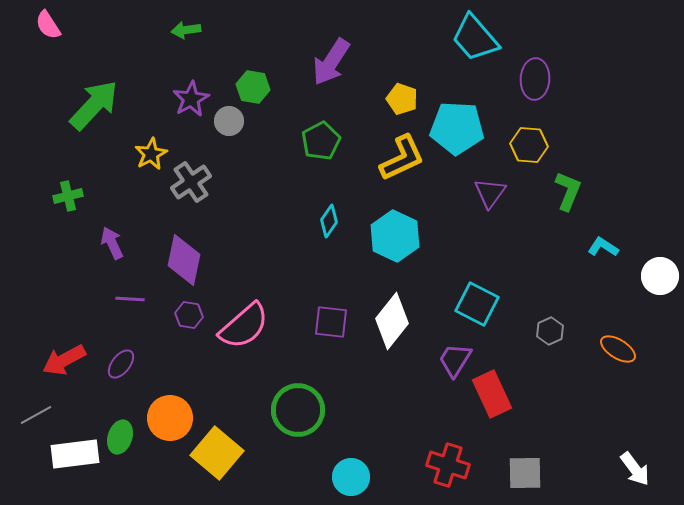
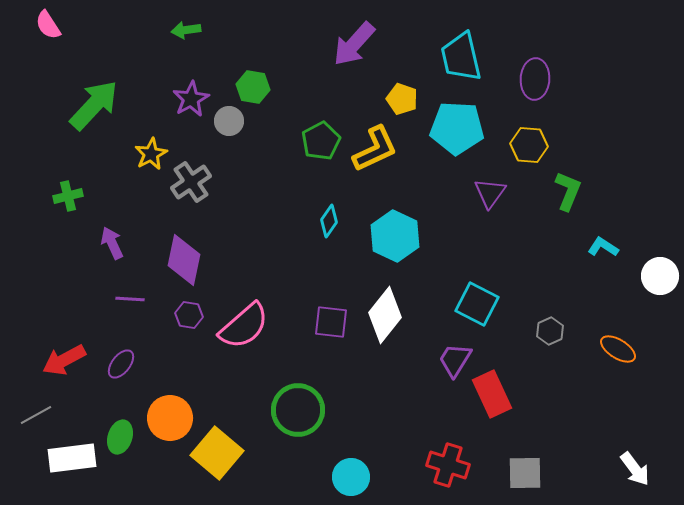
cyan trapezoid at (475, 38): moved 14 px left, 19 px down; rotated 28 degrees clockwise
purple arrow at (331, 62): moved 23 px right, 18 px up; rotated 9 degrees clockwise
yellow L-shape at (402, 158): moved 27 px left, 9 px up
white diamond at (392, 321): moved 7 px left, 6 px up
white rectangle at (75, 454): moved 3 px left, 4 px down
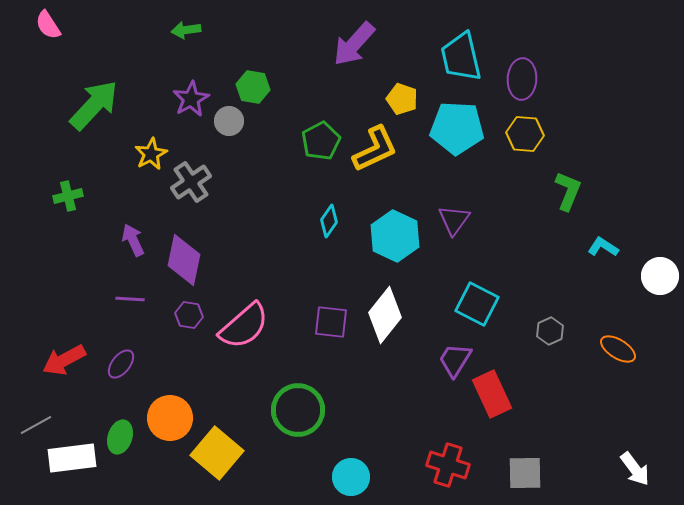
purple ellipse at (535, 79): moved 13 px left
yellow hexagon at (529, 145): moved 4 px left, 11 px up
purple triangle at (490, 193): moved 36 px left, 27 px down
purple arrow at (112, 243): moved 21 px right, 3 px up
gray line at (36, 415): moved 10 px down
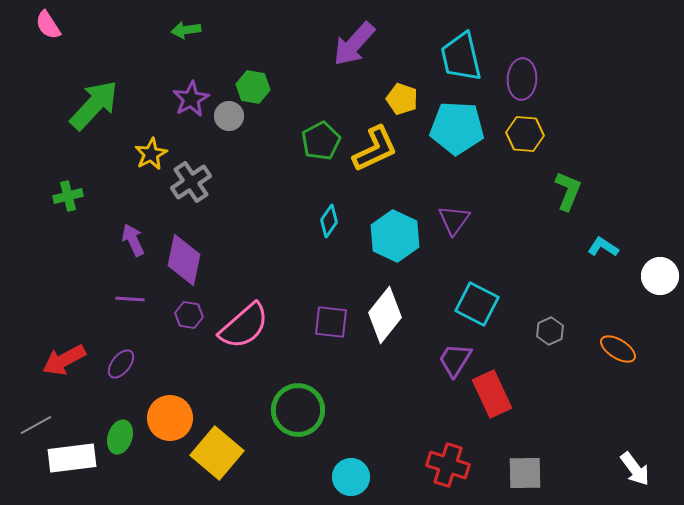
gray circle at (229, 121): moved 5 px up
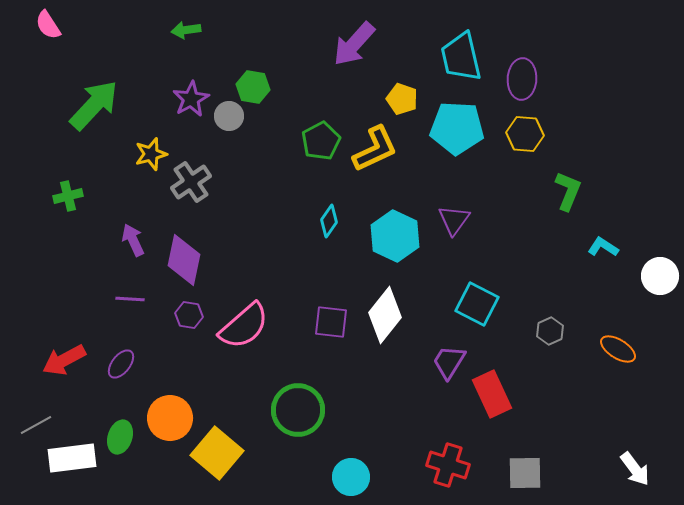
yellow star at (151, 154): rotated 12 degrees clockwise
purple trapezoid at (455, 360): moved 6 px left, 2 px down
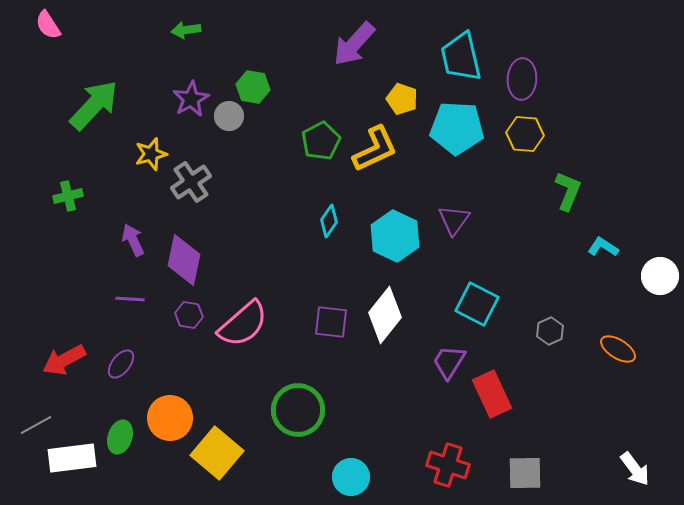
pink semicircle at (244, 326): moved 1 px left, 2 px up
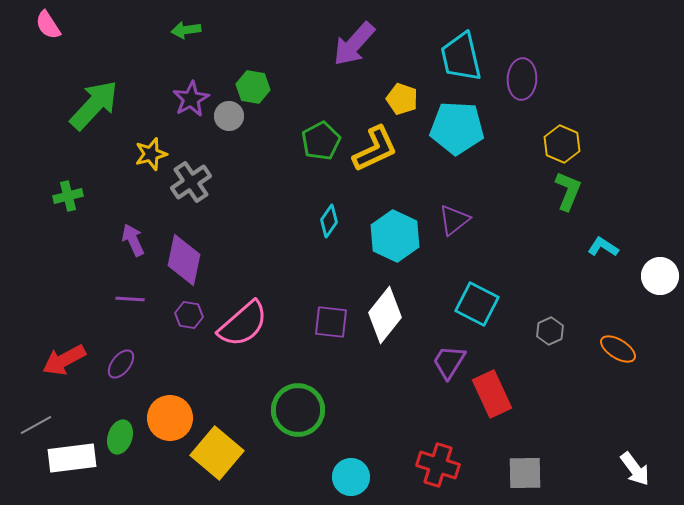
yellow hexagon at (525, 134): moved 37 px right, 10 px down; rotated 18 degrees clockwise
purple triangle at (454, 220): rotated 16 degrees clockwise
red cross at (448, 465): moved 10 px left
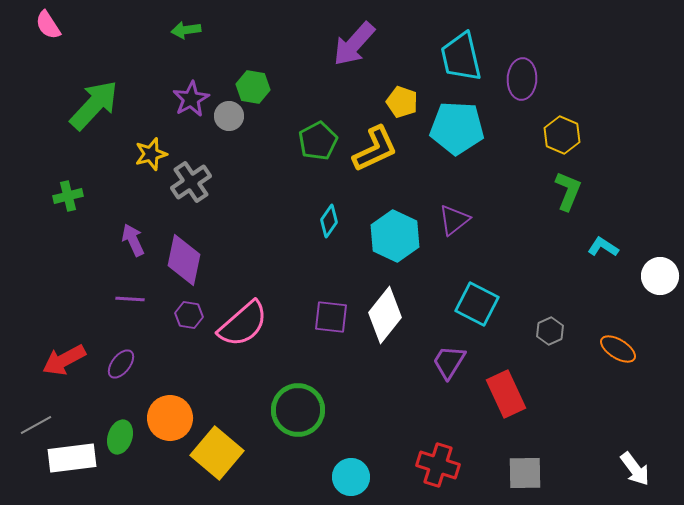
yellow pentagon at (402, 99): moved 3 px down
green pentagon at (321, 141): moved 3 px left
yellow hexagon at (562, 144): moved 9 px up
purple square at (331, 322): moved 5 px up
red rectangle at (492, 394): moved 14 px right
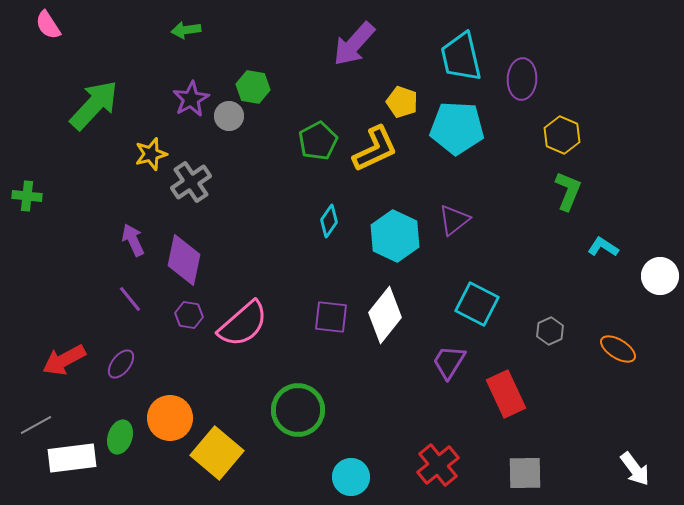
green cross at (68, 196): moved 41 px left; rotated 20 degrees clockwise
purple line at (130, 299): rotated 48 degrees clockwise
red cross at (438, 465): rotated 33 degrees clockwise
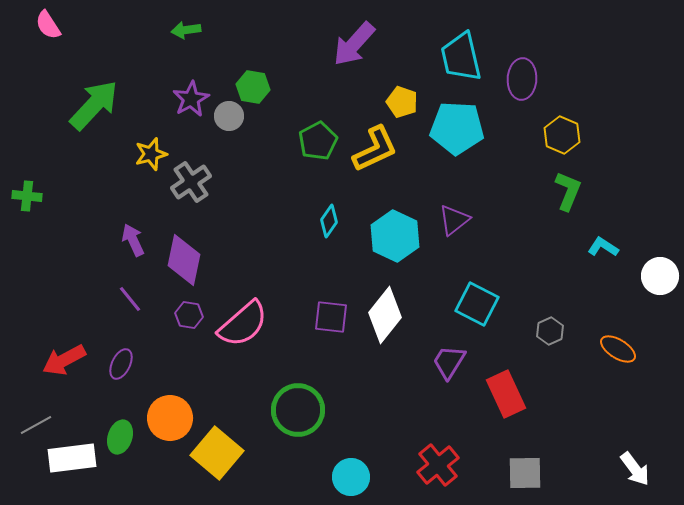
purple ellipse at (121, 364): rotated 12 degrees counterclockwise
